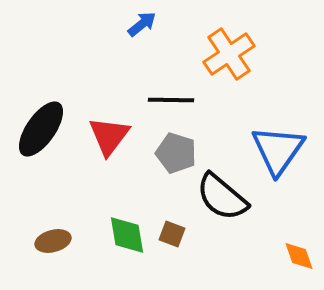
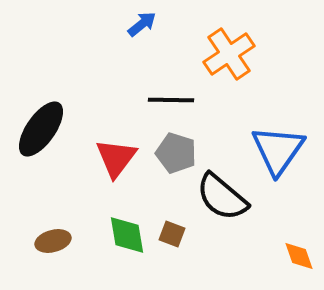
red triangle: moved 7 px right, 22 px down
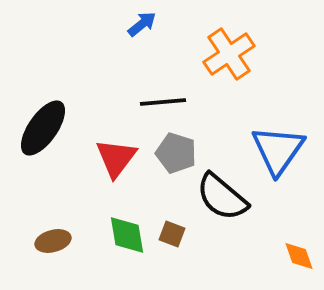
black line: moved 8 px left, 2 px down; rotated 6 degrees counterclockwise
black ellipse: moved 2 px right, 1 px up
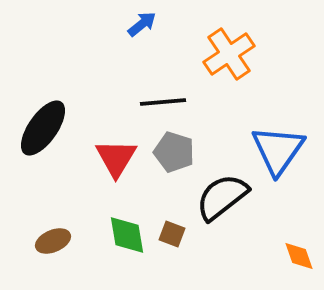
gray pentagon: moved 2 px left, 1 px up
red triangle: rotated 6 degrees counterclockwise
black semicircle: rotated 102 degrees clockwise
brown ellipse: rotated 8 degrees counterclockwise
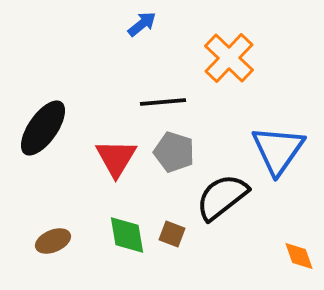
orange cross: moved 4 px down; rotated 12 degrees counterclockwise
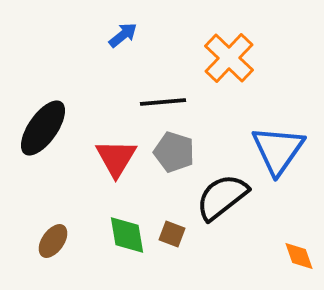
blue arrow: moved 19 px left, 11 px down
brown ellipse: rotated 32 degrees counterclockwise
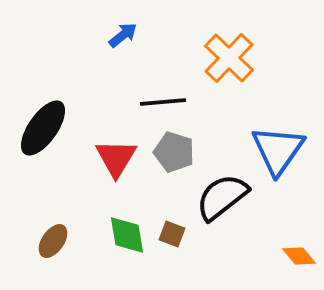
orange diamond: rotated 20 degrees counterclockwise
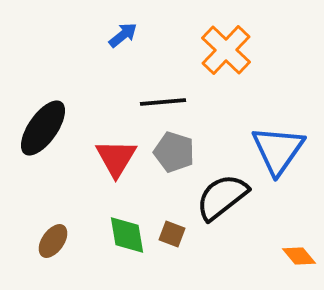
orange cross: moved 3 px left, 8 px up
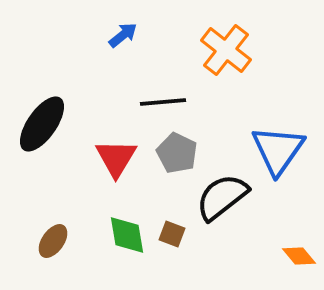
orange cross: rotated 6 degrees counterclockwise
black ellipse: moved 1 px left, 4 px up
gray pentagon: moved 3 px right, 1 px down; rotated 9 degrees clockwise
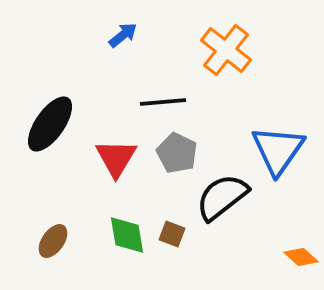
black ellipse: moved 8 px right
orange diamond: moved 2 px right, 1 px down; rotated 8 degrees counterclockwise
